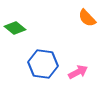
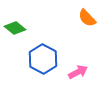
blue hexagon: moved 5 px up; rotated 20 degrees clockwise
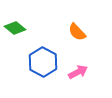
orange semicircle: moved 10 px left, 14 px down
blue hexagon: moved 3 px down
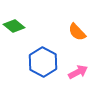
green diamond: moved 1 px left, 2 px up
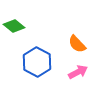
orange semicircle: moved 12 px down
blue hexagon: moved 6 px left
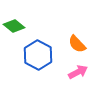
blue hexagon: moved 1 px right, 7 px up
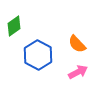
green diamond: rotated 75 degrees counterclockwise
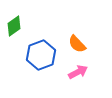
blue hexagon: moved 3 px right; rotated 12 degrees clockwise
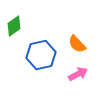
blue hexagon: rotated 8 degrees clockwise
pink arrow: moved 2 px down
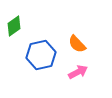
pink arrow: moved 2 px up
